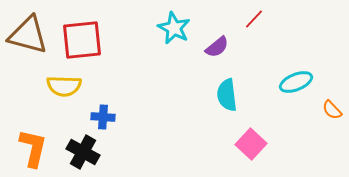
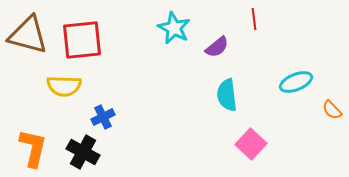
red line: rotated 50 degrees counterclockwise
blue cross: rotated 30 degrees counterclockwise
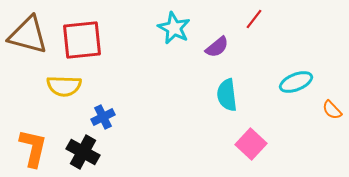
red line: rotated 45 degrees clockwise
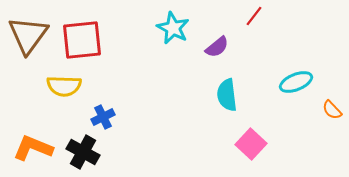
red line: moved 3 px up
cyan star: moved 1 px left
brown triangle: rotated 51 degrees clockwise
orange L-shape: rotated 81 degrees counterclockwise
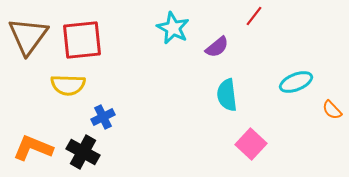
brown triangle: moved 1 px down
yellow semicircle: moved 4 px right, 1 px up
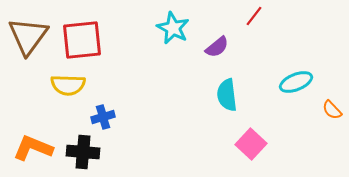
blue cross: rotated 10 degrees clockwise
black cross: rotated 24 degrees counterclockwise
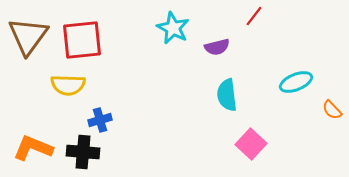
purple semicircle: rotated 25 degrees clockwise
blue cross: moved 3 px left, 3 px down
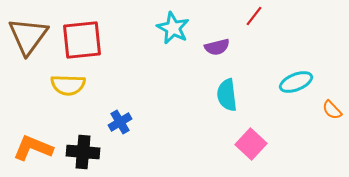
blue cross: moved 20 px right, 2 px down; rotated 15 degrees counterclockwise
